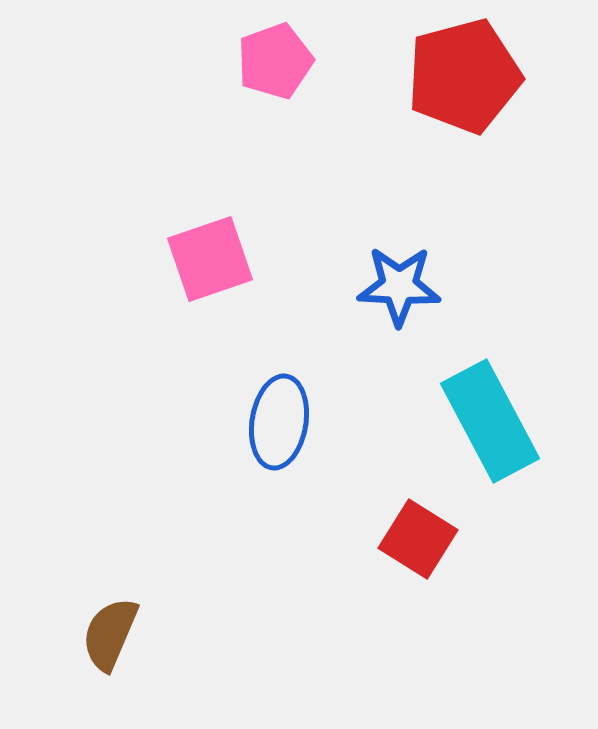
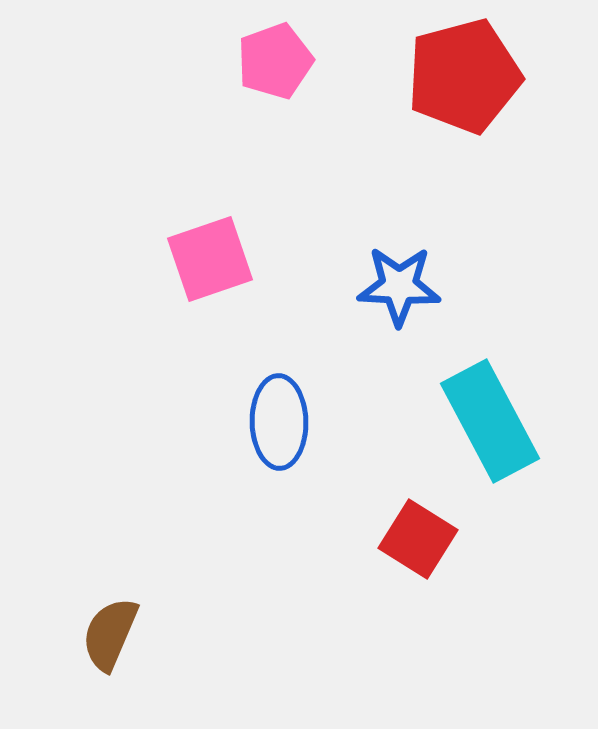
blue ellipse: rotated 10 degrees counterclockwise
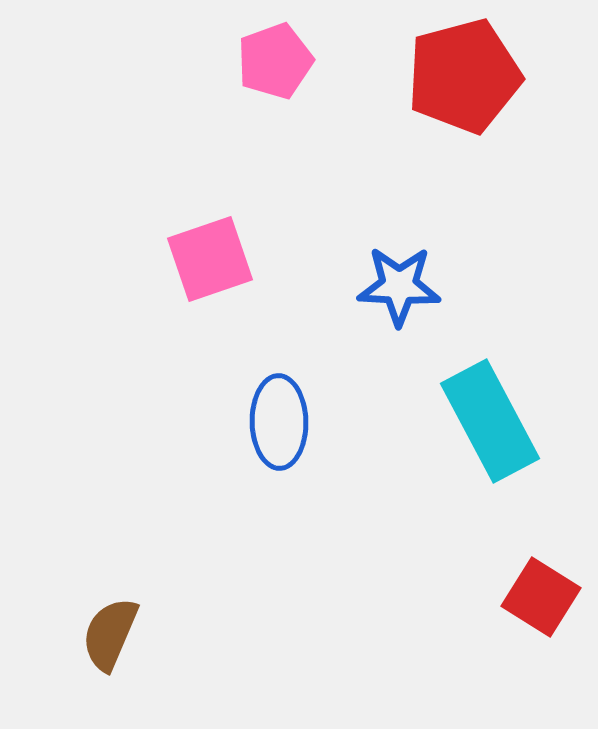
red square: moved 123 px right, 58 px down
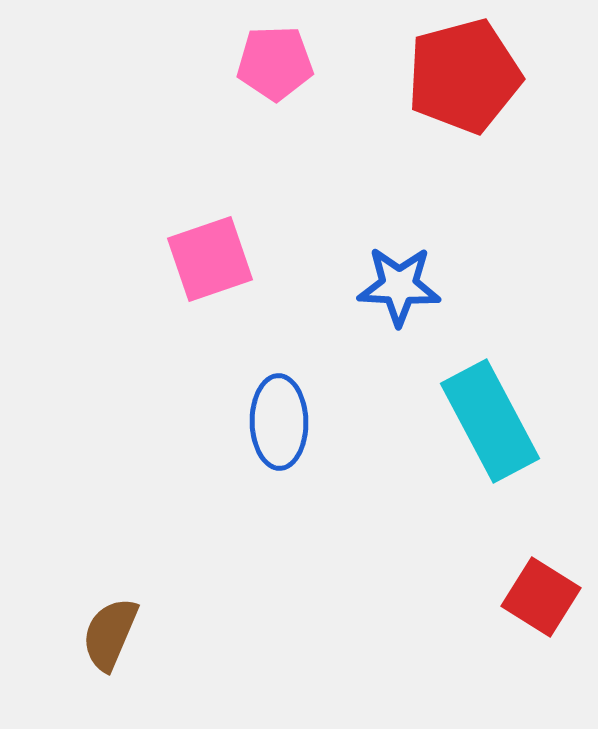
pink pentagon: moved 2 px down; rotated 18 degrees clockwise
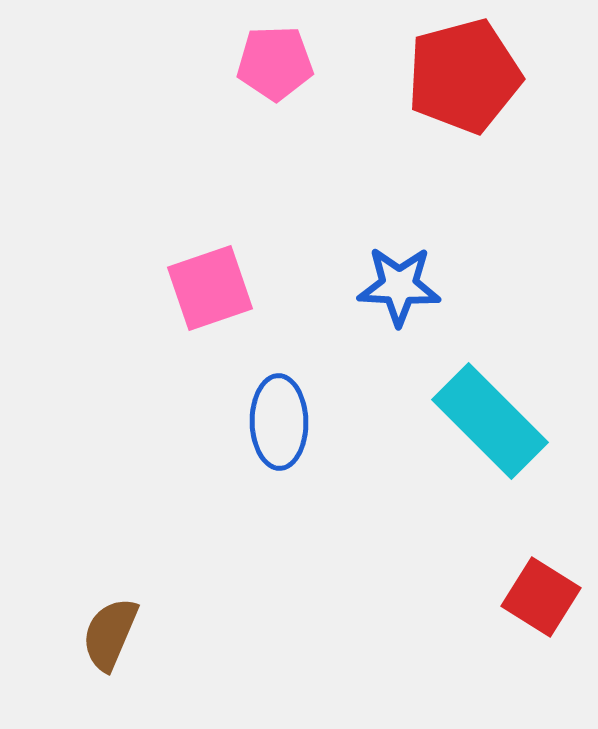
pink square: moved 29 px down
cyan rectangle: rotated 17 degrees counterclockwise
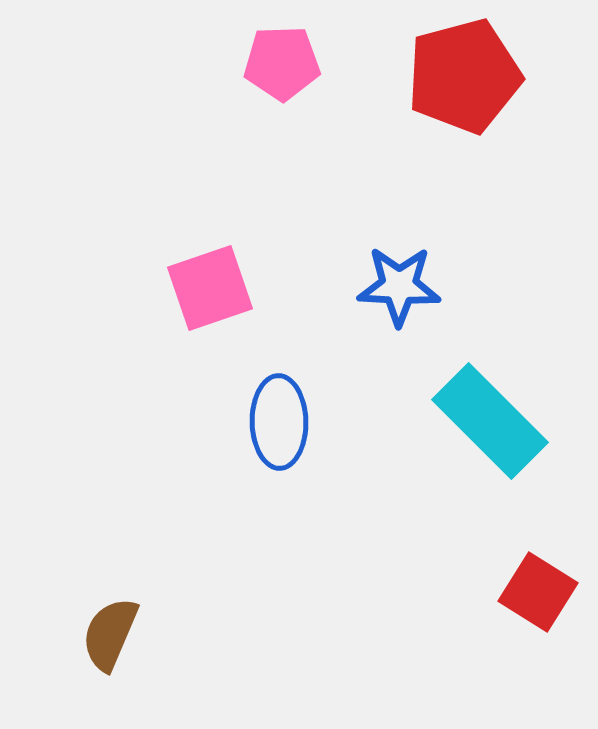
pink pentagon: moved 7 px right
red square: moved 3 px left, 5 px up
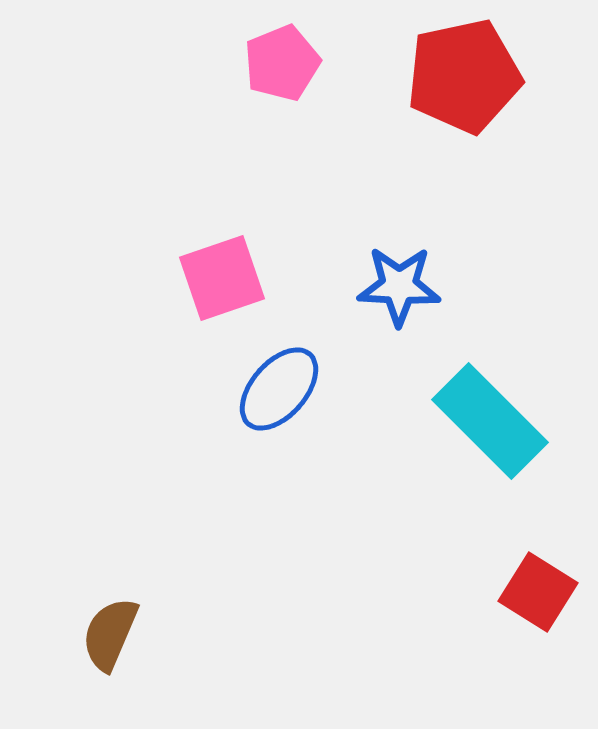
pink pentagon: rotated 20 degrees counterclockwise
red pentagon: rotated 3 degrees clockwise
pink square: moved 12 px right, 10 px up
blue ellipse: moved 33 px up; rotated 42 degrees clockwise
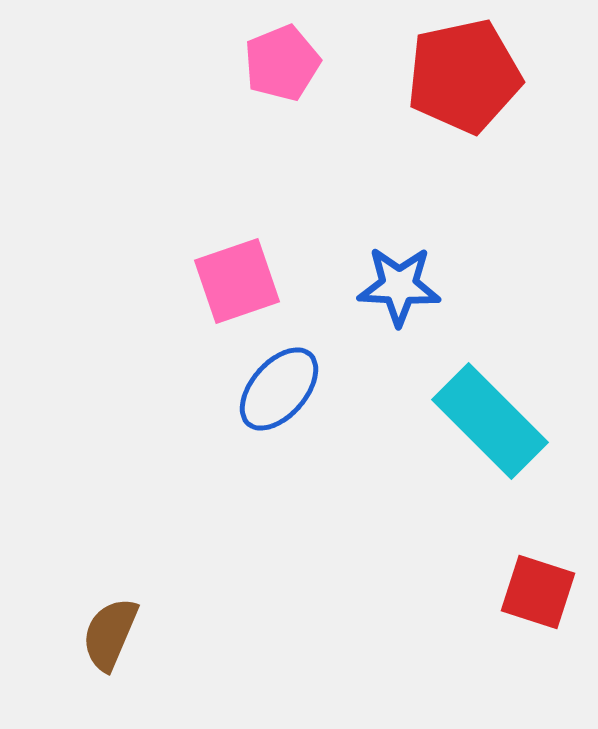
pink square: moved 15 px right, 3 px down
red square: rotated 14 degrees counterclockwise
